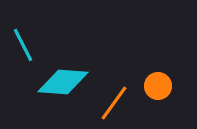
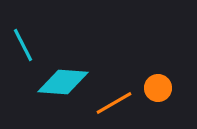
orange circle: moved 2 px down
orange line: rotated 24 degrees clockwise
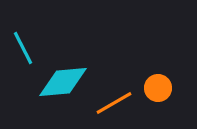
cyan line: moved 3 px down
cyan diamond: rotated 9 degrees counterclockwise
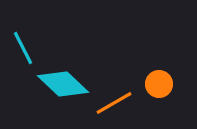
cyan diamond: moved 2 px down; rotated 48 degrees clockwise
orange circle: moved 1 px right, 4 px up
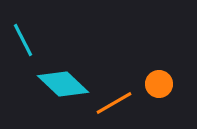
cyan line: moved 8 px up
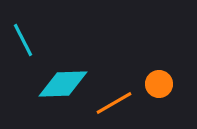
cyan diamond: rotated 45 degrees counterclockwise
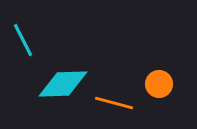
orange line: rotated 45 degrees clockwise
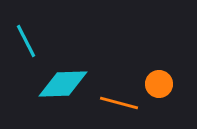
cyan line: moved 3 px right, 1 px down
orange line: moved 5 px right
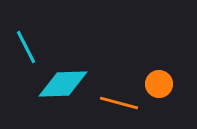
cyan line: moved 6 px down
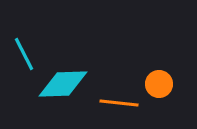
cyan line: moved 2 px left, 7 px down
orange line: rotated 9 degrees counterclockwise
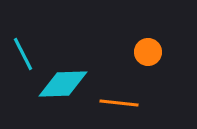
cyan line: moved 1 px left
orange circle: moved 11 px left, 32 px up
